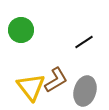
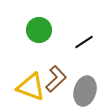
green circle: moved 18 px right
brown L-shape: moved 1 px up; rotated 12 degrees counterclockwise
yellow triangle: rotated 32 degrees counterclockwise
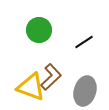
brown L-shape: moved 5 px left, 2 px up
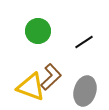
green circle: moved 1 px left, 1 px down
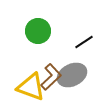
gray ellipse: moved 13 px left, 16 px up; rotated 48 degrees clockwise
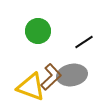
gray ellipse: rotated 16 degrees clockwise
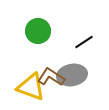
brown L-shape: rotated 104 degrees counterclockwise
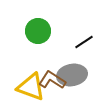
brown L-shape: moved 1 px right, 3 px down
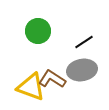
gray ellipse: moved 10 px right, 5 px up
brown L-shape: moved 1 px up
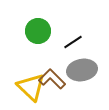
black line: moved 11 px left
brown L-shape: rotated 12 degrees clockwise
yellow triangle: rotated 24 degrees clockwise
